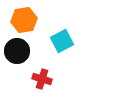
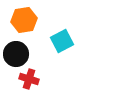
black circle: moved 1 px left, 3 px down
red cross: moved 13 px left
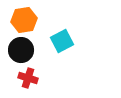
black circle: moved 5 px right, 4 px up
red cross: moved 1 px left, 1 px up
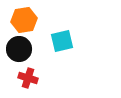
cyan square: rotated 15 degrees clockwise
black circle: moved 2 px left, 1 px up
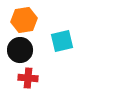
black circle: moved 1 px right, 1 px down
red cross: rotated 12 degrees counterclockwise
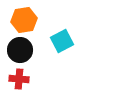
cyan square: rotated 15 degrees counterclockwise
red cross: moved 9 px left, 1 px down
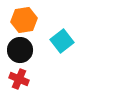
cyan square: rotated 10 degrees counterclockwise
red cross: rotated 18 degrees clockwise
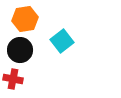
orange hexagon: moved 1 px right, 1 px up
red cross: moved 6 px left; rotated 12 degrees counterclockwise
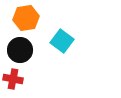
orange hexagon: moved 1 px right, 1 px up
cyan square: rotated 15 degrees counterclockwise
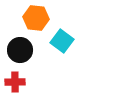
orange hexagon: moved 10 px right; rotated 15 degrees clockwise
red cross: moved 2 px right, 3 px down; rotated 12 degrees counterclockwise
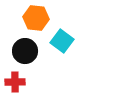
black circle: moved 5 px right, 1 px down
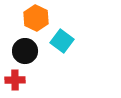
orange hexagon: rotated 20 degrees clockwise
red cross: moved 2 px up
